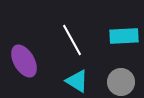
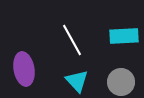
purple ellipse: moved 8 px down; rotated 20 degrees clockwise
cyan triangle: rotated 15 degrees clockwise
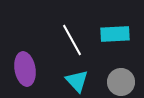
cyan rectangle: moved 9 px left, 2 px up
purple ellipse: moved 1 px right
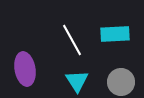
cyan triangle: rotated 10 degrees clockwise
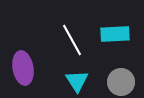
purple ellipse: moved 2 px left, 1 px up
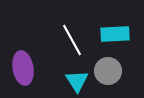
gray circle: moved 13 px left, 11 px up
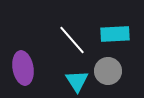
white line: rotated 12 degrees counterclockwise
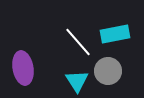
cyan rectangle: rotated 8 degrees counterclockwise
white line: moved 6 px right, 2 px down
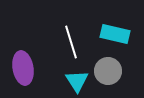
cyan rectangle: rotated 24 degrees clockwise
white line: moved 7 px left; rotated 24 degrees clockwise
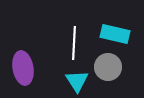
white line: moved 3 px right, 1 px down; rotated 20 degrees clockwise
gray circle: moved 4 px up
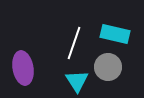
white line: rotated 16 degrees clockwise
